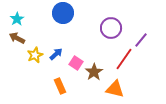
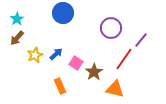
brown arrow: rotated 77 degrees counterclockwise
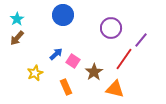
blue circle: moved 2 px down
yellow star: moved 18 px down
pink square: moved 3 px left, 2 px up
orange rectangle: moved 6 px right, 1 px down
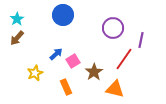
purple circle: moved 2 px right
purple line: rotated 28 degrees counterclockwise
pink square: rotated 24 degrees clockwise
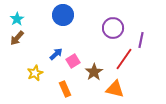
orange rectangle: moved 1 px left, 2 px down
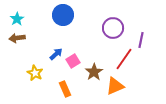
brown arrow: rotated 42 degrees clockwise
yellow star: rotated 21 degrees counterclockwise
orange triangle: moved 3 px up; rotated 36 degrees counterclockwise
